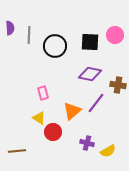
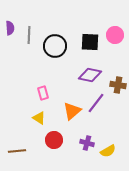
purple diamond: moved 1 px down
red circle: moved 1 px right, 8 px down
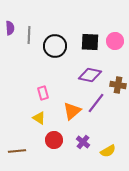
pink circle: moved 6 px down
purple cross: moved 4 px left, 1 px up; rotated 24 degrees clockwise
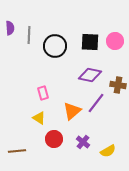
red circle: moved 1 px up
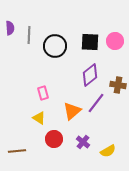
purple diamond: rotated 50 degrees counterclockwise
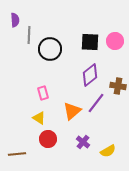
purple semicircle: moved 5 px right, 8 px up
black circle: moved 5 px left, 3 px down
brown cross: moved 1 px down
red circle: moved 6 px left
brown line: moved 3 px down
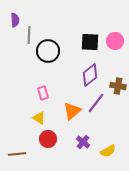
black circle: moved 2 px left, 2 px down
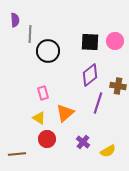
gray line: moved 1 px right, 1 px up
purple line: moved 2 px right; rotated 20 degrees counterclockwise
orange triangle: moved 7 px left, 2 px down
red circle: moved 1 px left
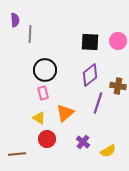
pink circle: moved 3 px right
black circle: moved 3 px left, 19 px down
